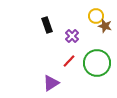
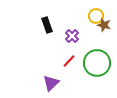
brown star: moved 1 px left, 1 px up
purple triangle: rotated 12 degrees counterclockwise
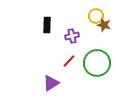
black rectangle: rotated 21 degrees clockwise
purple cross: rotated 32 degrees clockwise
purple triangle: rotated 12 degrees clockwise
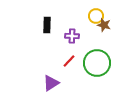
purple cross: rotated 16 degrees clockwise
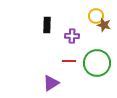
red line: rotated 48 degrees clockwise
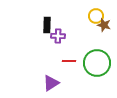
purple cross: moved 14 px left
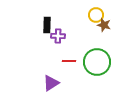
yellow circle: moved 1 px up
green circle: moved 1 px up
